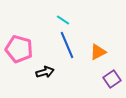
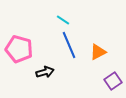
blue line: moved 2 px right
purple square: moved 1 px right, 2 px down
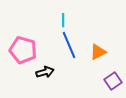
cyan line: rotated 56 degrees clockwise
pink pentagon: moved 4 px right, 1 px down
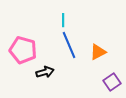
purple square: moved 1 px left, 1 px down
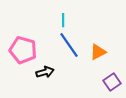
blue line: rotated 12 degrees counterclockwise
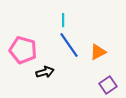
purple square: moved 4 px left, 3 px down
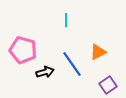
cyan line: moved 3 px right
blue line: moved 3 px right, 19 px down
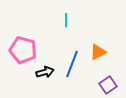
blue line: rotated 56 degrees clockwise
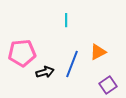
pink pentagon: moved 1 px left, 3 px down; rotated 20 degrees counterclockwise
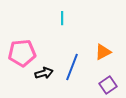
cyan line: moved 4 px left, 2 px up
orange triangle: moved 5 px right
blue line: moved 3 px down
black arrow: moved 1 px left, 1 px down
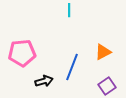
cyan line: moved 7 px right, 8 px up
black arrow: moved 8 px down
purple square: moved 1 px left, 1 px down
